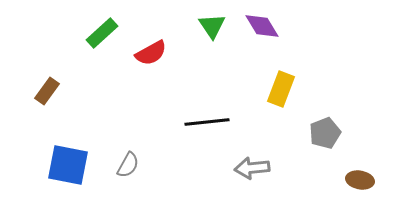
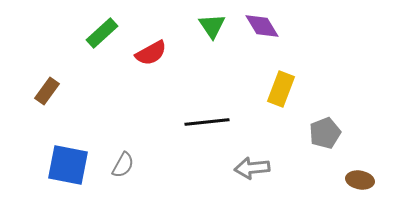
gray semicircle: moved 5 px left
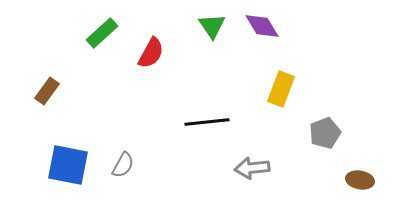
red semicircle: rotated 32 degrees counterclockwise
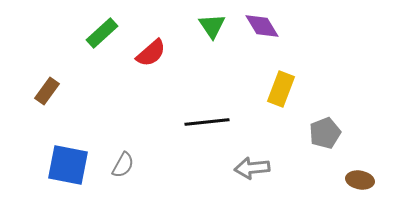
red semicircle: rotated 20 degrees clockwise
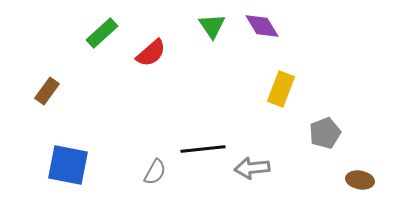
black line: moved 4 px left, 27 px down
gray semicircle: moved 32 px right, 7 px down
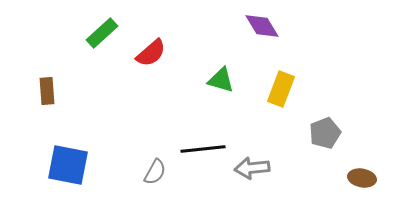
green triangle: moved 9 px right, 54 px down; rotated 40 degrees counterclockwise
brown rectangle: rotated 40 degrees counterclockwise
brown ellipse: moved 2 px right, 2 px up
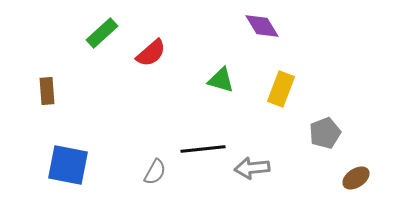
brown ellipse: moved 6 px left; rotated 44 degrees counterclockwise
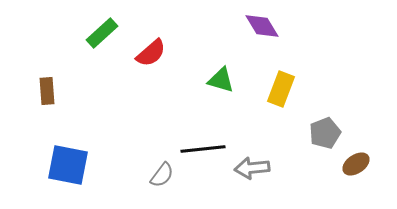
gray semicircle: moved 7 px right, 3 px down; rotated 8 degrees clockwise
brown ellipse: moved 14 px up
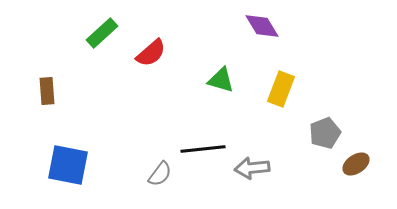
gray semicircle: moved 2 px left, 1 px up
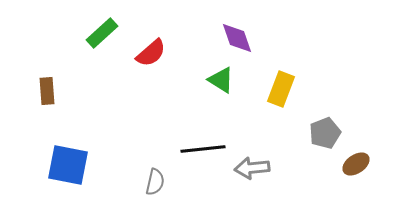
purple diamond: moved 25 px left, 12 px down; rotated 12 degrees clockwise
green triangle: rotated 16 degrees clockwise
gray semicircle: moved 5 px left, 8 px down; rotated 24 degrees counterclockwise
